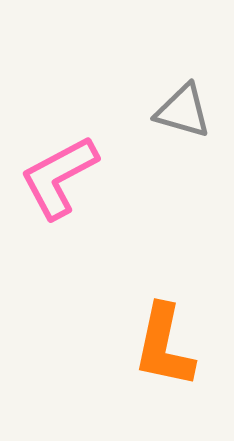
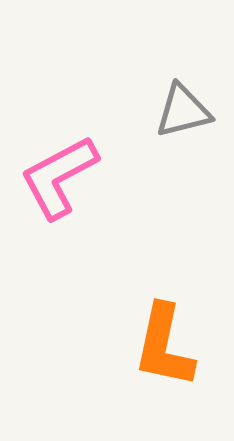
gray triangle: rotated 30 degrees counterclockwise
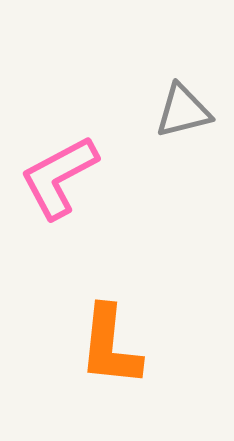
orange L-shape: moved 54 px left; rotated 6 degrees counterclockwise
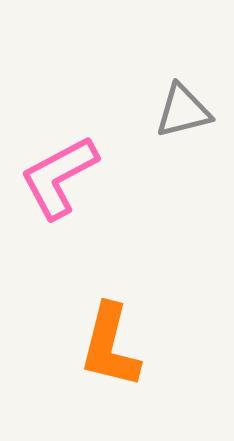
orange L-shape: rotated 8 degrees clockwise
